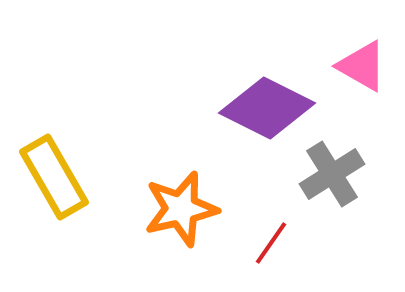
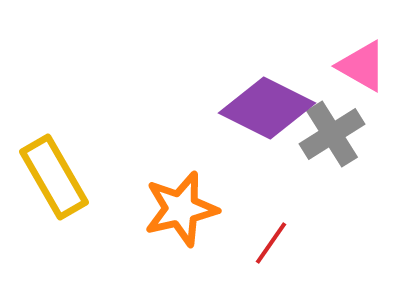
gray cross: moved 40 px up
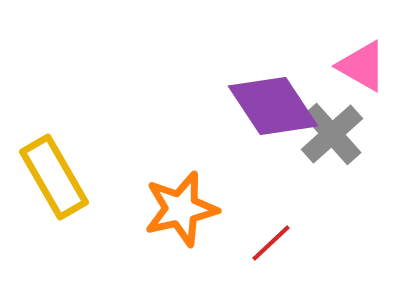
purple diamond: moved 6 px right, 2 px up; rotated 30 degrees clockwise
gray cross: rotated 10 degrees counterclockwise
red line: rotated 12 degrees clockwise
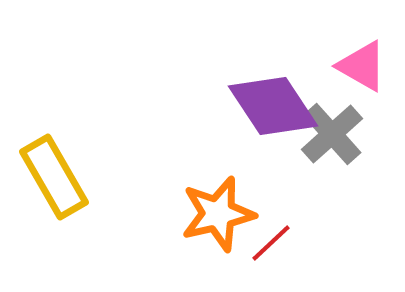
orange star: moved 37 px right, 5 px down
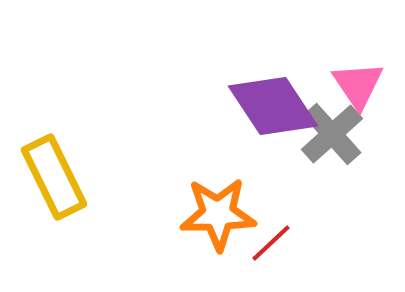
pink triangle: moved 4 px left, 19 px down; rotated 26 degrees clockwise
yellow rectangle: rotated 4 degrees clockwise
orange star: rotated 12 degrees clockwise
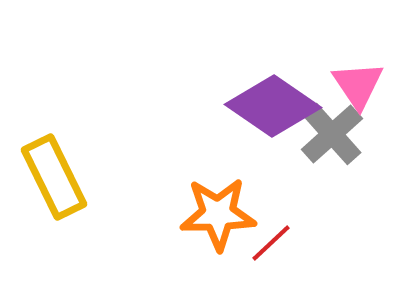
purple diamond: rotated 22 degrees counterclockwise
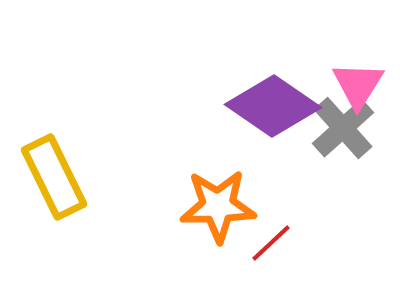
pink triangle: rotated 6 degrees clockwise
gray cross: moved 11 px right, 6 px up
orange star: moved 8 px up
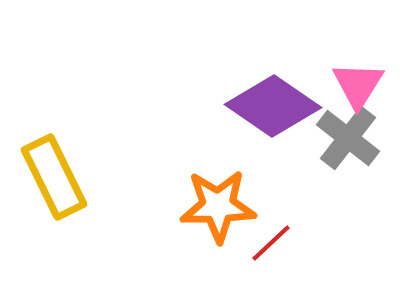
gray cross: moved 5 px right, 10 px down; rotated 10 degrees counterclockwise
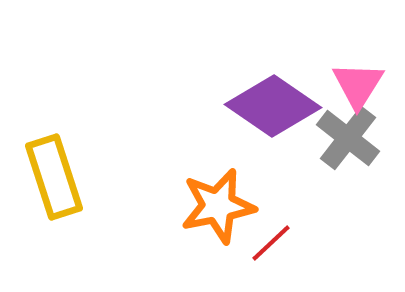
yellow rectangle: rotated 8 degrees clockwise
orange star: rotated 10 degrees counterclockwise
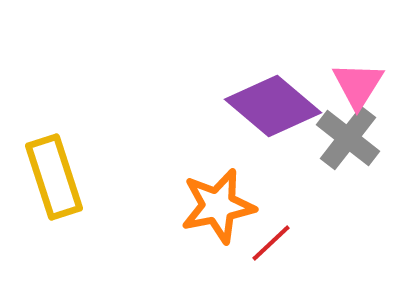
purple diamond: rotated 6 degrees clockwise
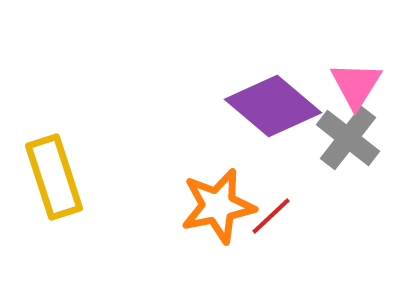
pink triangle: moved 2 px left
red line: moved 27 px up
